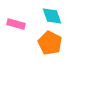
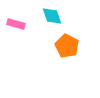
orange pentagon: moved 17 px right, 3 px down
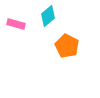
cyan diamond: moved 4 px left; rotated 70 degrees clockwise
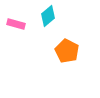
orange pentagon: moved 5 px down
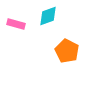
cyan diamond: rotated 20 degrees clockwise
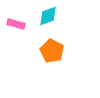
orange pentagon: moved 15 px left
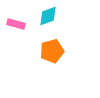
orange pentagon: rotated 30 degrees clockwise
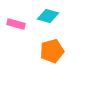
cyan diamond: rotated 35 degrees clockwise
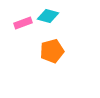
pink rectangle: moved 7 px right, 1 px up; rotated 36 degrees counterclockwise
